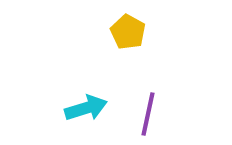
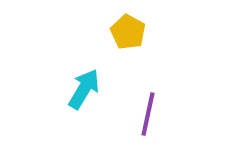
cyan arrow: moved 2 px left, 19 px up; rotated 42 degrees counterclockwise
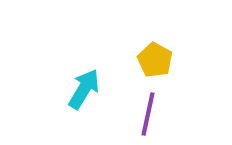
yellow pentagon: moved 27 px right, 28 px down
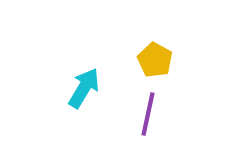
cyan arrow: moved 1 px up
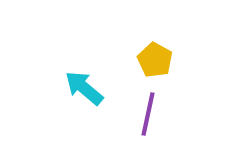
cyan arrow: rotated 81 degrees counterclockwise
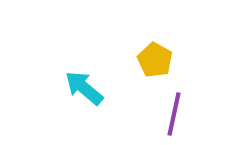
purple line: moved 26 px right
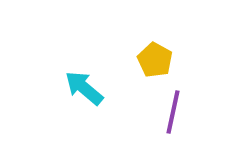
purple line: moved 1 px left, 2 px up
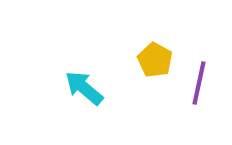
purple line: moved 26 px right, 29 px up
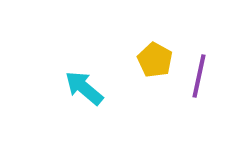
purple line: moved 7 px up
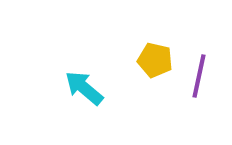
yellow pentagon: rotated 16 degrees counterclockwise
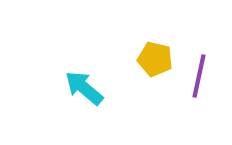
yellow pentagon: moved 1 px up
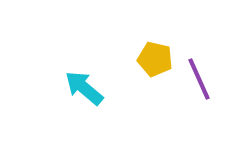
purple line: moved 3 px down; rotated 36 degrees counterclockwise
